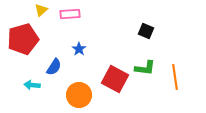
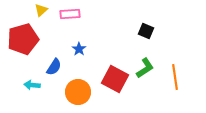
green L-shape: rotated 40 degrees counterclockwise
orange circle: moved 1 px left, 3 px up
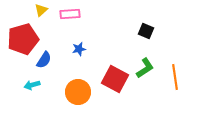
blue star: rotated 24 degrees clockwise
blue semicircle: moved 10 px left, 7 px up
cyan arrow: rotated 21 degrees counterclockwise
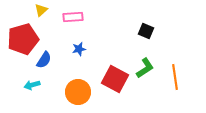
pink rectangle: moved 3 px right, 3 px down
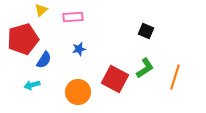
orange line: rotated 25 degrees clockwise
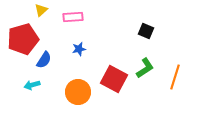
red square: moved 1 px left
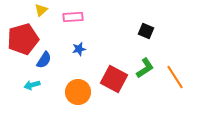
orange line: rotated 50 degrees counterclockwise
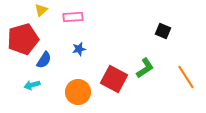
black square: moved 17 px right
orange line: moved 11 px right
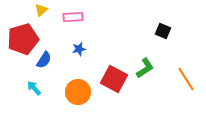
orange line: moved 2 px down
cyan arrow: moved 2 px right, 3 px down; rotated 63 degrees clockwise
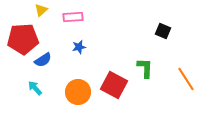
red pentagon: rotated 12 degrees clockwise
blue star: moved 2 px up
blue semicircle: moved 1 px left; rotated 24 degrees clockwise
green L-shape: rotated 55 degrees counterclockwise
red square: moved 6 px down
cyan arrow: moved 1 px right
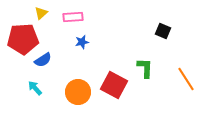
yellow triangle: moved 3 px down
blue star: moved 3 px right, 5 px up
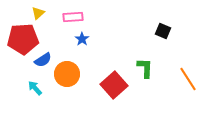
yellow triangle: moved 3 px left
blue star: moved 3 px up; rotated 24 degrees counterclockwise
orange line: moved 2 px right
red square: rotated 20 degrees clockwise
orange circle: moved 11 px left, 18 px up
